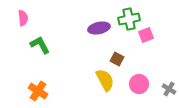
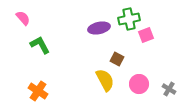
pink semicircle: rotated 35 degrees counterclockwise
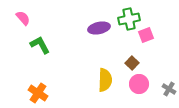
brown square: moved 15 px right, 4 px down; rotated 16 degrees clockwise
yellow semicircle: rotated 30 degrees clockwise
orange cross: moved 2 px down
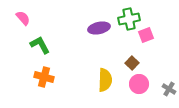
orange cross: moved 6 px right, 16 px up; rotated 18 degrees counterclockwise
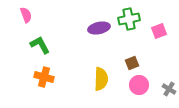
pink semicircle: moved 3 px right, 3 px up; rotated 21 degrees clockwise
pink square: moved 13 px right, 4 px up
brown square: rotated 24 degrees clockwise
yellow semicircle: moved 4 px left, 1 px up
pink circle: moved 1 px down
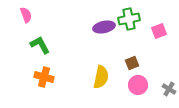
purple ellipse: moved 5 px right, 1 px up
yellow semicircle: moved 2 px up; rotated 10 degrees clockwise
pink circle: moved 1 px left
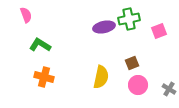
green L-shape: rotated 30 degrees counterclockwise
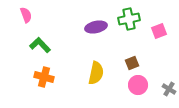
purple ellipse: moved 8 px left
green L-shape: rotated 15 degrees clockwise
yellow semicircle: moved 5 px left, 4 px up
